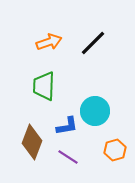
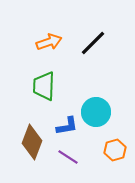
cyan circle: moved 1 px right, 1 px down
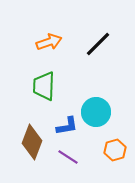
black line: moved 5 px right, 1 px down
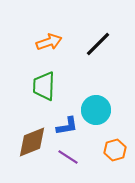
cyan circle: moved 2 px up
brown diamond: rotated 48 degrees clockwise
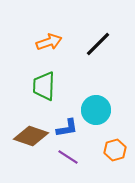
blue L-shape: moved 2 px down
brown diamond: moved 1 px left, 6 px up; rotated 40 degrees clockwise
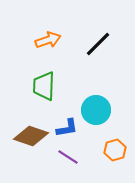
orange arrow: moved 1 px left, 2 px up
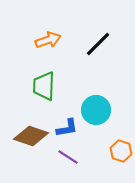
orange hexagon: moved 6 px right, 1 px down; rotated 25 degrees counterclockwise
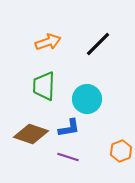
orange arrow: moved 2 px down
cyan circle: moved 9 px left, 11 px up
blue L-shape: moved 2 px right
brown diamond: moved 2 px up
orange hexagon: rotated 20 degrees clockwise
purple line: rotated 15 degrees counterclockwise
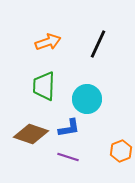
black line: rotated 20 degrees counterclockwise
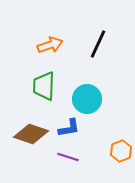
orange arrow: moved 2 px right, 3 px down
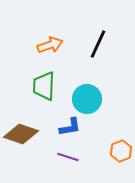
blue L-shape: moved 1 px right, 1 px up
brown diamond: moved 10 px left
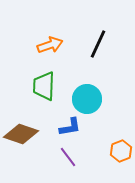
purple line: rotated 35 degrees clockwise
